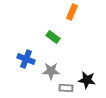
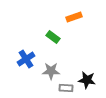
orange rectangle: moved 2 px right, 5 px down; rotated 49 degrees clockwise
blue cross: rotated 36 degrees clockwise
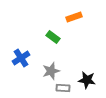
blue cross: moved 5 px left, 1 px up
gray star: rotated 18 degrees counterclockwise
gray rectangle: moved 3 px left
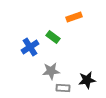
blue cross: moved 9 px right, 11 px up
gray star: rotated 12 degrees clockwise
black star: rotated 18 degrees counterclockwise
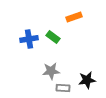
blue cross: moved 1 px left, 8 px up; rotated 24 degrees clockwise
